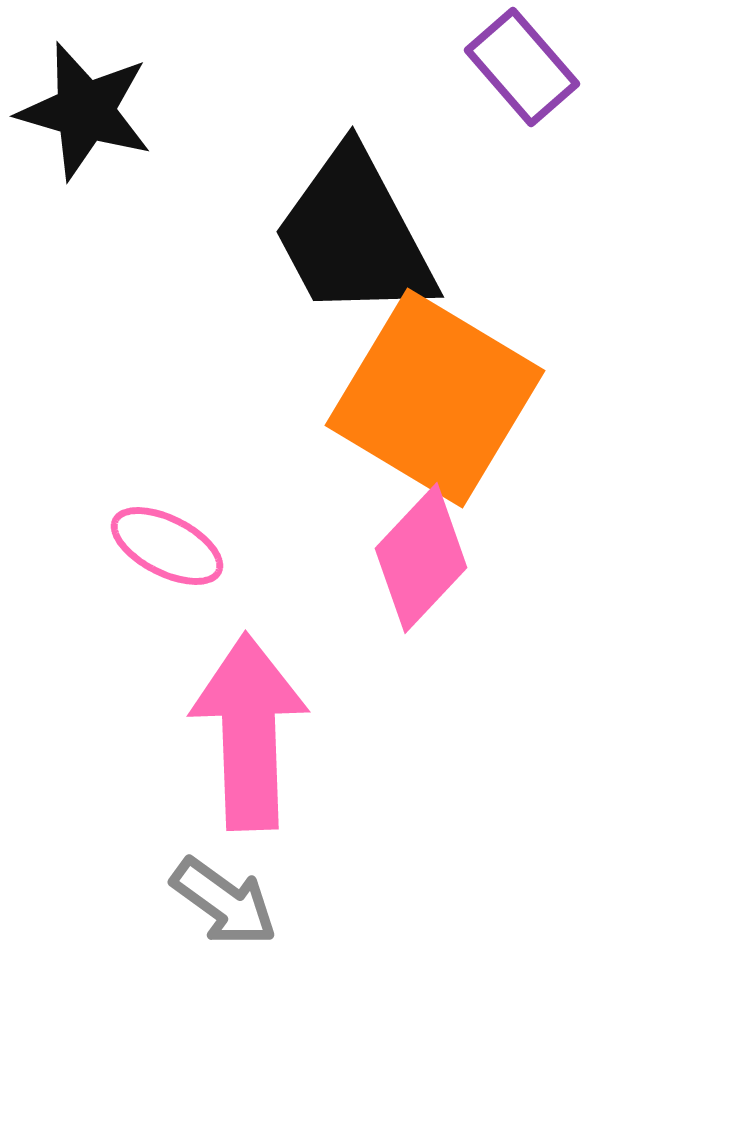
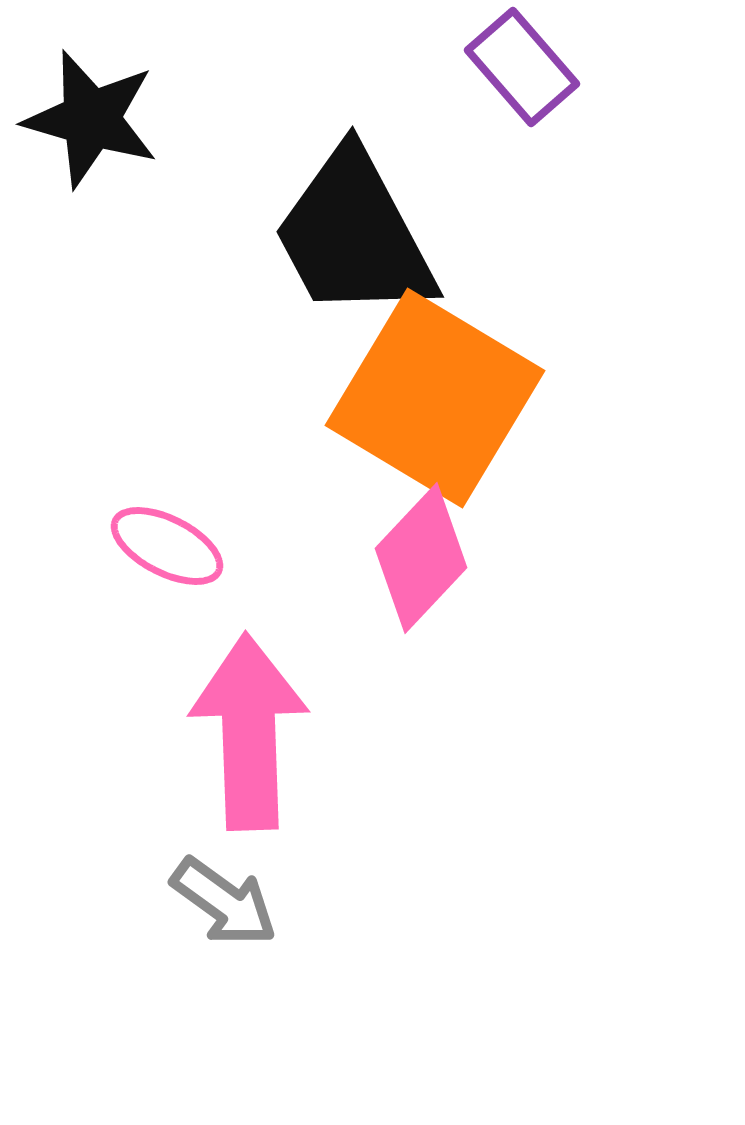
black star: moved 6 px right, 8 px down
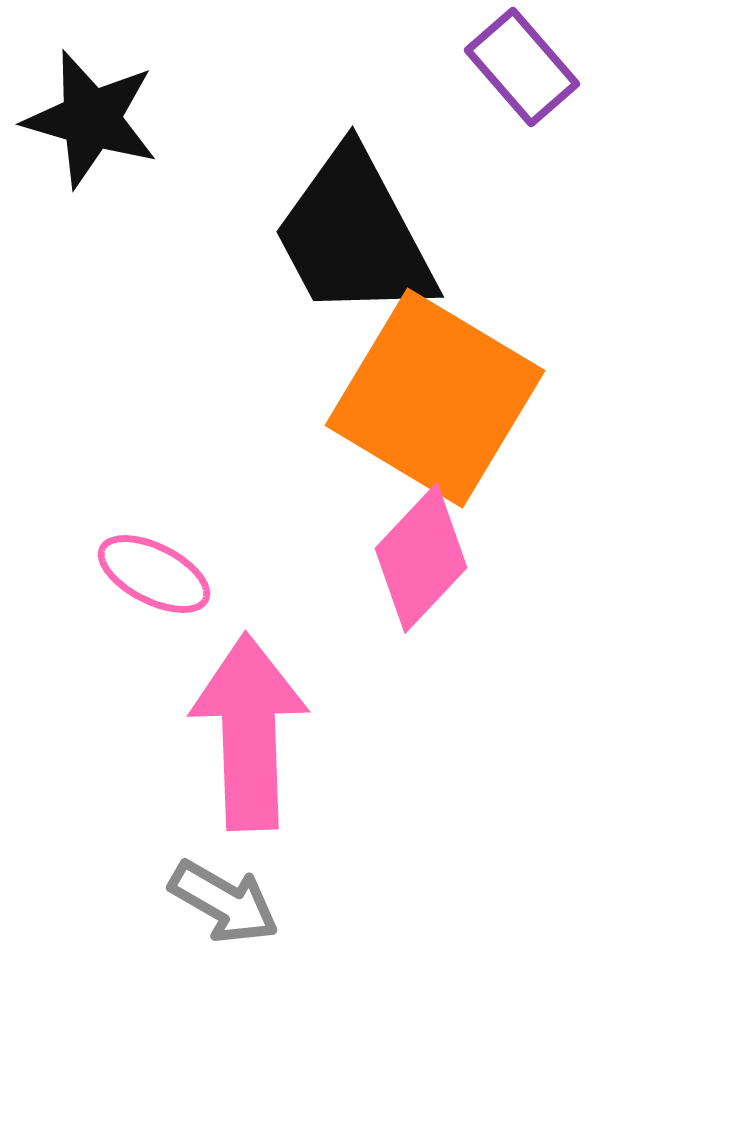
pink ellipse: moved 13 px left, 28 px down
gray arrow: rotated 6 degrees counterclockwise
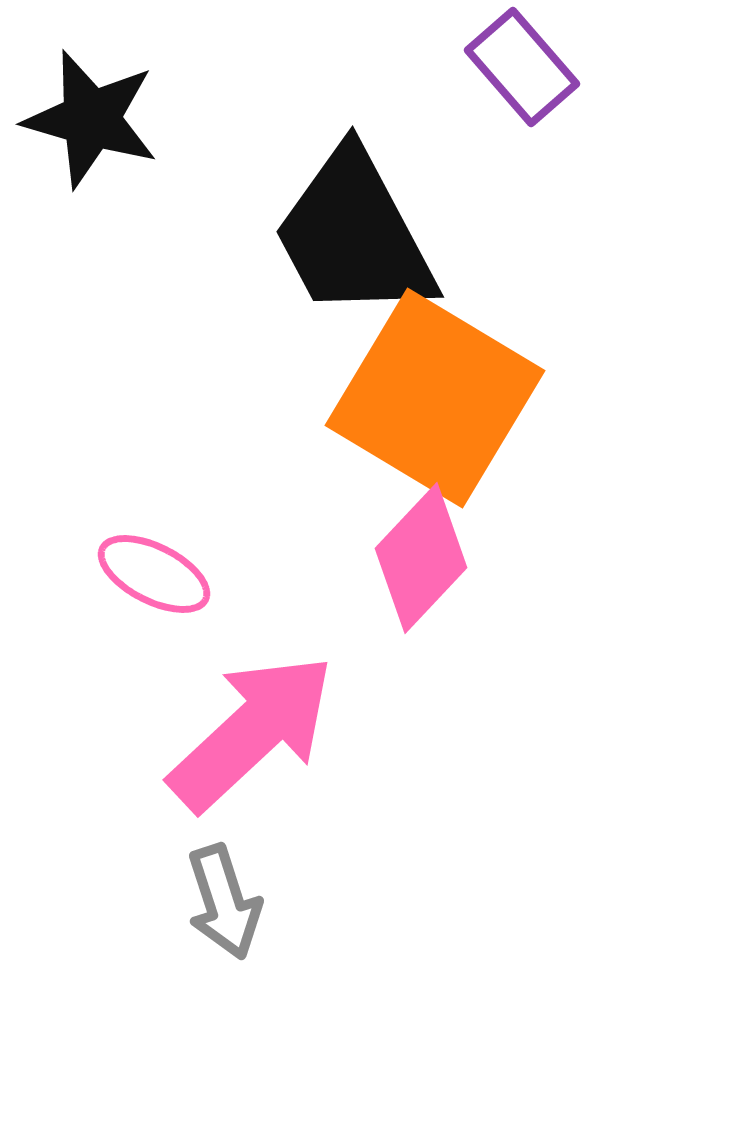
pink arrow: moved 3 px right; rotated 49 degrees clockwise
gray arrow: rotated 42 degrees clockwise
